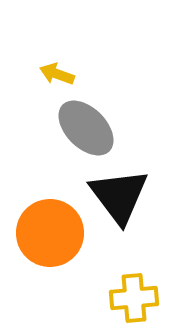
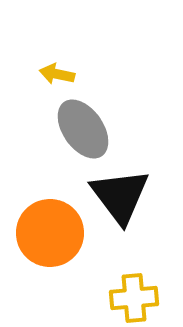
yellow arrow: rotated 8 degrees counterclockwise
gray ellipse: moved 3 px left, 1 px down; rotated 10 degrees clockwise
black triangle: moved 1 px right
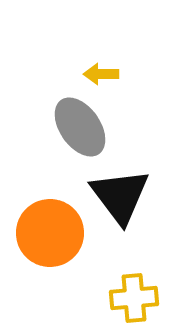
yellow arrow: moved 44 px right; rotated 12 degrees counterclockwise
gray ellipse: moved 3 px left, 2 px up
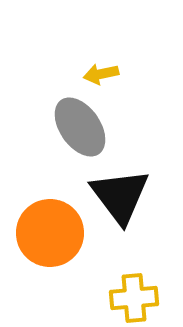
yellow arrow: rotated 12 degrees counterclockwise
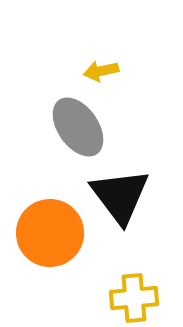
yellow arrow: moved 3 px up
gray ellipse: moved 2 px left
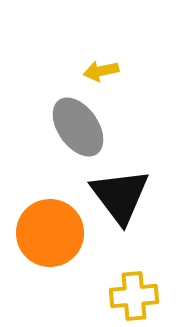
yellow cross: moved 2 px up
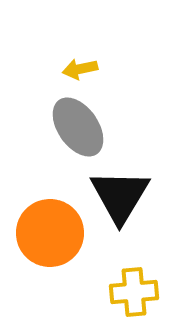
yellow arrow: moved 21 px left, 2 px up
black triangle: rotated 8 degrees clockwise
yellow cross: moved 4 px up
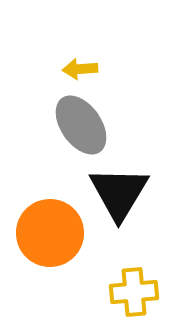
yellow arrow: rotated 8 degrees clockwise
gray ellipse: moved 3 px right, 2 px up
black triangle: moved 1 px left, 3 px up
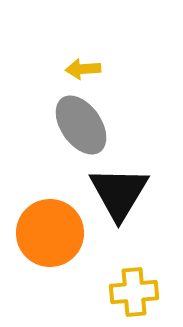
yellow arrow: moved 3 px right
